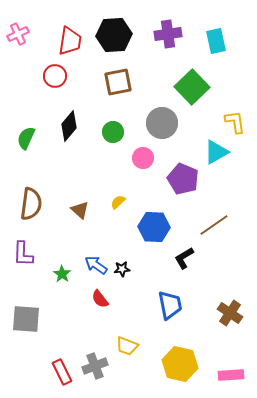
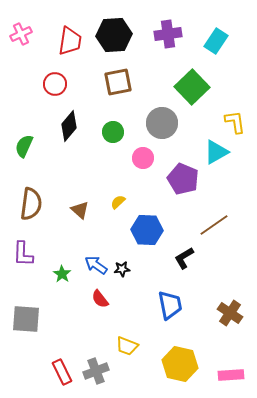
pink cross: moved 3 px right
cyan rectangle: rotated 45 degrees clockwise
red circle: moved 8 px down
green semicircle: moved 2 px left, 8 px down
blue hexagon: moved 7 px left, 3 px down
gray cross: moved 1 px right, 5 px down
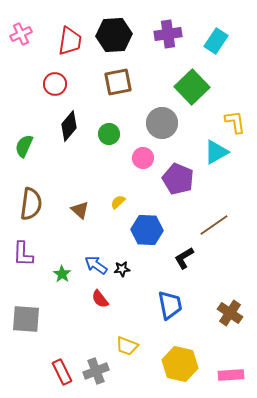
green circle: moved 4 px left, 2 px down
purple pentagon: moved 5 px left
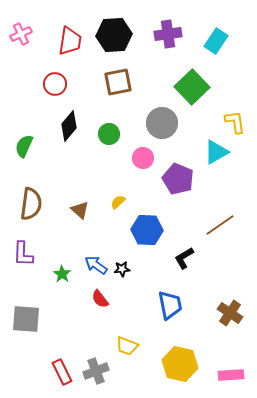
brown line: moved 6 px right
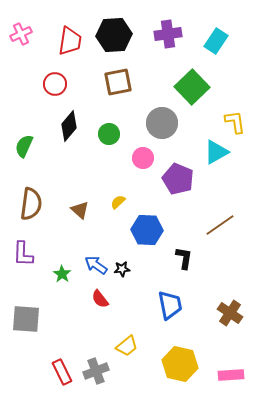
black L-shape: rotated 130 degrees clockwise
yellow trapezoid: rotated 60 degrees counterclockwise
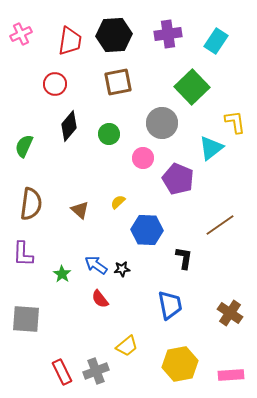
cyan triangle: moved 5 px left, 4 px up; rotated 8 degrees counterclockwise
yellow hexagon: rotated 24 degrees counterclockwise
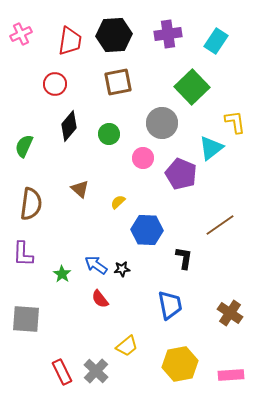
purple pentagon: moved 3 px right, 5 px up
brown triangle: moved 21 px up
gray cross: rotated 25 degrees counterclockwise
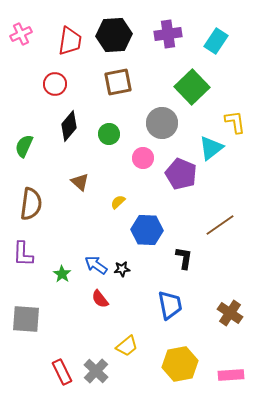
brown triangle: moved 7 px up
